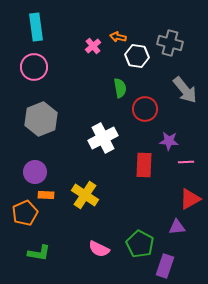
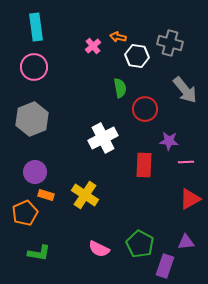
gray hexagon: moved 9 px left
orange rectangle: rotated 14 degrees clockwise
purple triangle: moved 9 px right, 15 px down
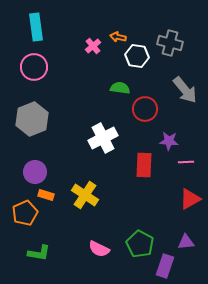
green semicircle: rotated 72 degrees counterclockwise
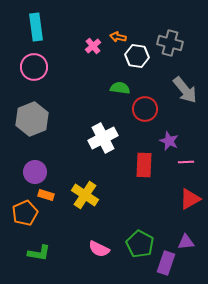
purple star: rotated 18 degrees clockwise
purple rectangle: moved 1 px right, 3 px up
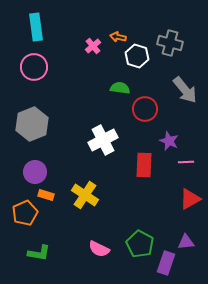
white hexagon: rotated 10 degrees clockwise
gray hexagon: moved 5 px down
white cross: moved 2 px down
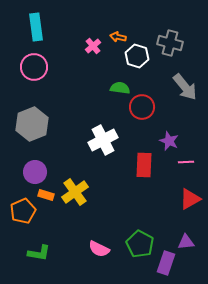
gray arrow: moved 3 px up
red circle: moved 3 px left, 2 px up
yellow cross: moved 10 px left, 3 px up; rotated 20 degrees clockwise
orange pentagon: moved 2 px left, 2 px up
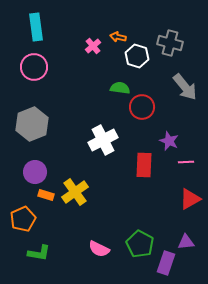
orange pentagon: moved 8 px down
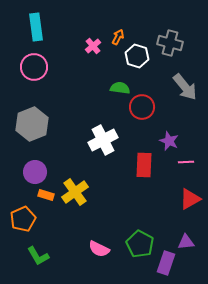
orange arrow: rotated 105 degrees clockwise
green L-shape: moved 1 px left, 3 px down; rotated 50 degrees clockwise
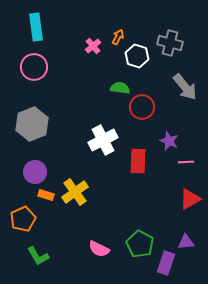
red rectangle: moved 6 px left, 4 px up
